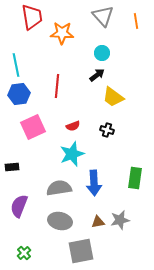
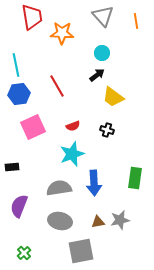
red line: rotated 35 degrees counterclockwise
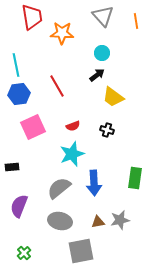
gray semicircle: rotated 30 degrees counterclockwise
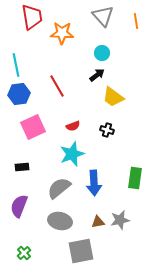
black rectangle: moved 10 px right
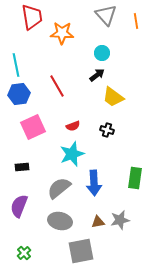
gray triangle: moved 3 px right, 1 px up
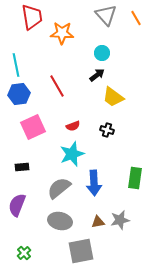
orange line: moved 3 px up; rotated 21 degrees counterclockwise
purple semicircle: moved 2 px left, 1 px up
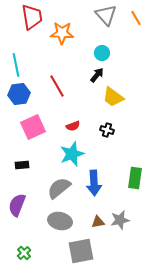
black arrow: rotated 14 degrees counterclockwise
black rectangle: moved 2 px up
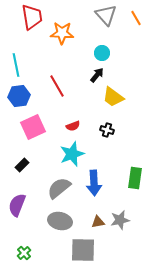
blue hexagon: moved 2 px down
black rectangle: rotated 40 degrees counterclockwise
gray square: moved 2 px right, 1 px up; rotated 12 degrees clockwise
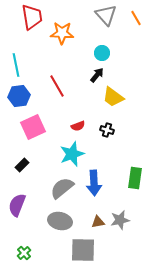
red semicircle: moved 5 px right
gray semicircle: moved 3 px right
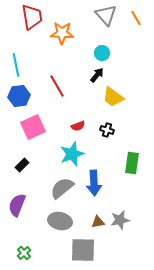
green rectangle: moved 3 px left, 15 px up
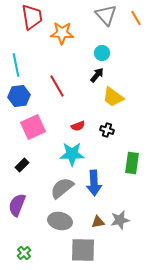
cyan star: rotated 20 degrees clockwise
